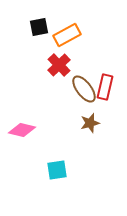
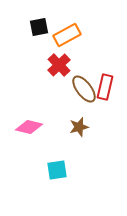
brown star: moved 11 px left, 4 px down
pink diamond: moved 7 px right, 3 px up
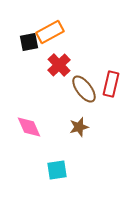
black square: moved 10 px left, 15 px down
orange rectangle: moved 17 px left, 3 px up
red rectangle: moved 6 px right, 3 px up
pink diamond: rotated 52 degrees clockwise
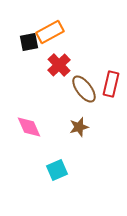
cyan square: rotated 15 degrees counterclockwise
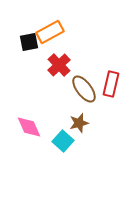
brown star: moved 4 px up
cyan square: moved 6 px right, 29 px up; rotated 25 degrees counterclockwise
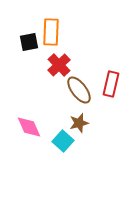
orange rectangle: moved 1 px right; rotated 60 degrees counterclockwise
brown ellipse: moved 5 px left, 1 px down
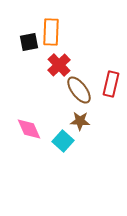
brown star: moved 1 px right, 2 px up; rotated 18 degrees clockwise
pink diamond: moved 2 px down
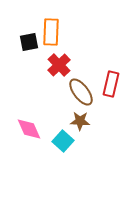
brown ellipse: moved 2 px right, 2 px down
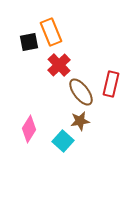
orange rectangle: rotated 24 degrees counterclockwise
brown star: rotated 12 degrees counterclockwise
pink diamond: rotated 56 degrees clockwise
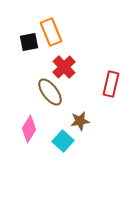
red cross: moved 5 px right, 2 px down
brown ellipse: moved 31 px left
